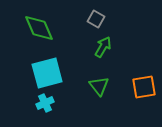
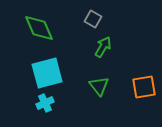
gray square: moved 3 px left
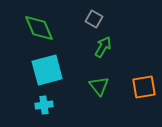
gray square: moved 1 px right
cyan square: moved 3 px up
cyan cross: moved 1 px left, 2 px down; rotated 18 degrees clockwise
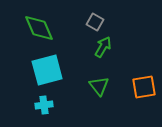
gray square: moved 1 px right, 3 px down
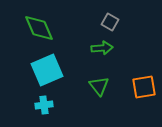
gray square: moved 15 px right
green arrow: moved 1 px left, 1 px down; rotated 55 degrees clockwise
cyan square: rotated 8 degrees counterclockwise
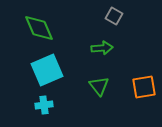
gray square: moved 4 px right, 6 px up
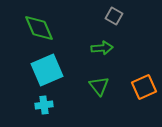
orange square: rotated 15 degrees counterclockwise
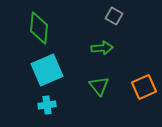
green diamond: rotated 28 degrees clockwise
cyan cross: moved 3 px right
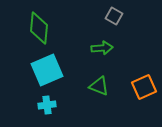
green triangle: rotated 30 degrees counterclockwise
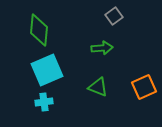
gray square: rotated 24 degrees clockwise
green diamond: moved 2 px down
green triangle: moved 1 px left, 1 px down
cyan cross: moved 3 px left, 3 px up
